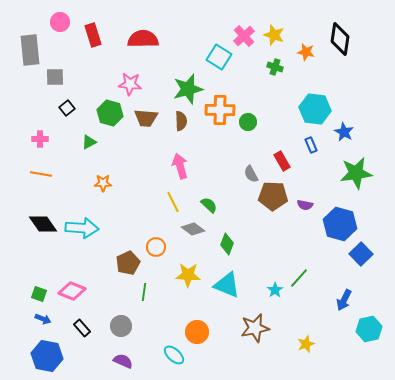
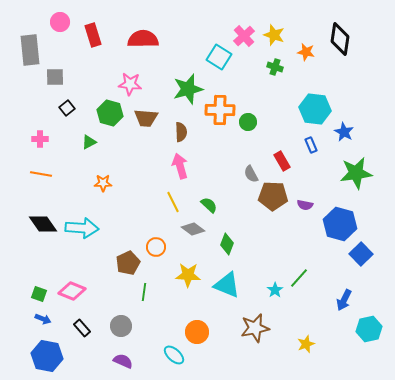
brown semicircle at (181, 121): moved 11 px down
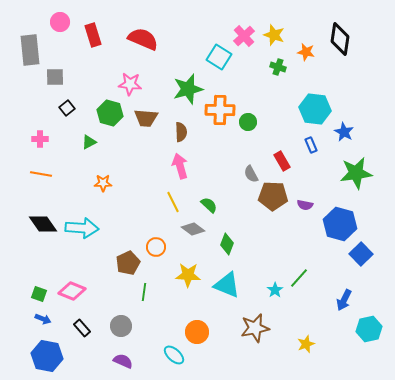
red semicircle at (143, 39): rotated 24 degrees clockwise
green cross at (275, 67): moved 3 px right
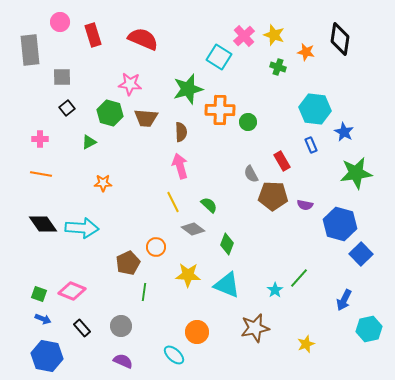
gray square at (55, 77): moved 7 px right
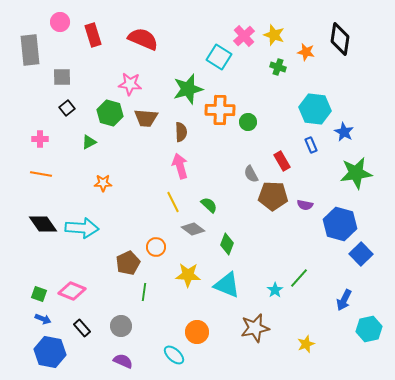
blue hexagon at (47, 356): moved 3 px right, 4 px up
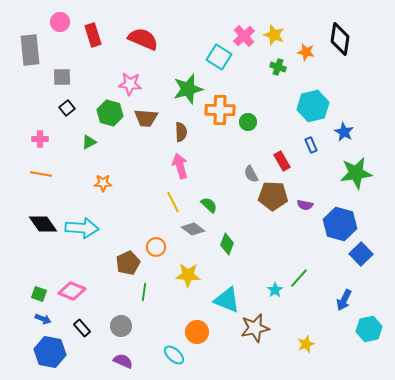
cyan hexagon at (315, 109): moved 2 px left, 3 px up; rotated 20 degrees counterclockwise
cyan triangle at (227, 285): moved 15 px down
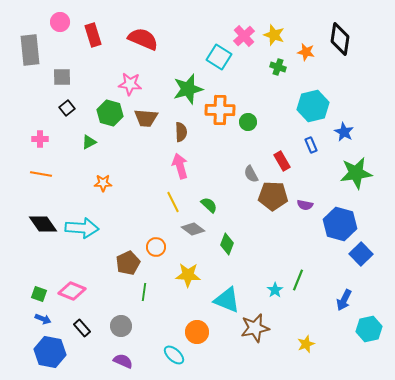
green line at (299, 278): moved 1 px left, 2 px down; rotated 20 degrees counterclockwise
